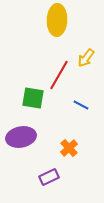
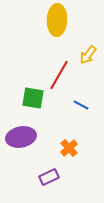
yellow arrow: moved 2 px right, 3 px up
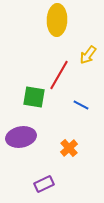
green square: moved 1 px right, 1 px up
purple rectangle: moved 5 px left, 7 px down
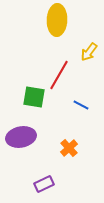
yellow arrow: moved 1 px right, 3 px up
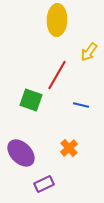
red line: moved 2 px left
green square: moved 3 px left, 3 px down; rotated 10 degrees clockwise
blue line: rotated 14 degrees counterclockwise
purple ellipse: moved 16 px down; rotated 56 degrees clockwise
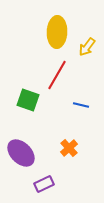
yellow ellipse: moved 12 px down
yellow arrow: moved 2 px left, 5 px up
green square: moved 3 px left
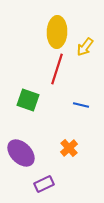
yellow arrow: moved 2 px left
red line: moved 6 px up; rotated 12 degrees counterclockwise
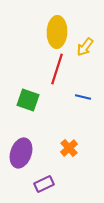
blue line: moved 2 px right, 8 px up
purple ellipse: rotated 64 degrees clockwise
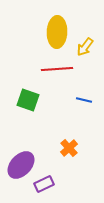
red line: rotated 68 degrees clockwise
blue line: moved 1 px right, 3 px down
purple ellipse: moved 12 px down; rotated 24 degrees clockwise
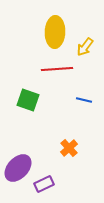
yellow ellipse: moved 2 px left
purple ellipse: moved 3 px left, 3 px down
